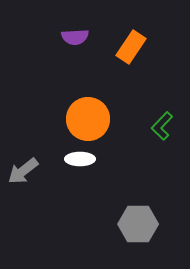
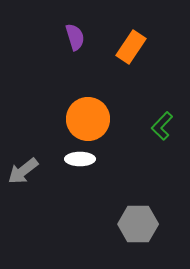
purple semicircle: rotated 104 degrees counterclockwise
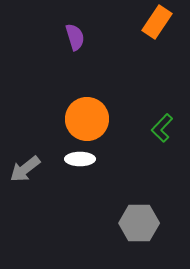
orange rectangle: moved 26 px right, 25 px up
orange circle: moved 1 px left
green L-shape: moved 2 px down
gray arrow: moved 2 px right, 2 px up
gray hexagon: moved 1 px right, 1 px up
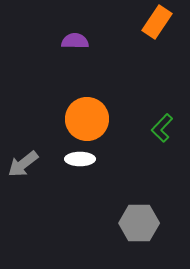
purple semicircle: moved 4 px down; rotated 72 degrees counterclockwise
gray arrow: moved 2 px left, 5 px up
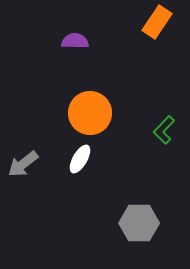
orange circle: moved 3 px right, 6 px up
green L-shape: moved 2 px right, 2 px down
white ellipse: rotated 60 degrees counterclockwise
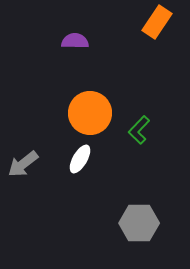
green L-shape: moved 25 px left
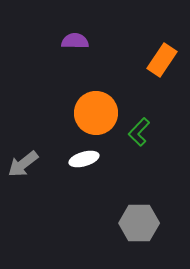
orange rectangle: moved 5 px right, 38 px down
orange circle: moved 6 px right
green L-shape: moved 2 px down
white ellipse: moved 4 px right; rotated 44 degrees clockwise
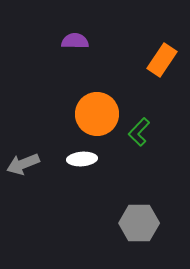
orange circle: moved 1 px right, 1 px down
white ellipse: moved 2 px left; rotated 12 degrees clockwise
gray arrow: rotated 16 degrees clockwise
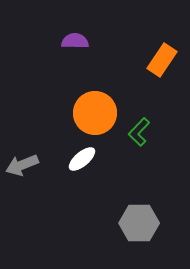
orange circle: moved 2 px left, 1 px up
white ellipse: rotated 36 degrees counterclockwise
gray arrow: moved 1 px left, 1 px down
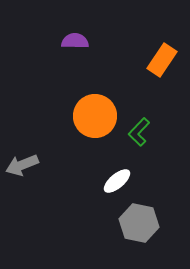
orange circle: moved 3 px down
white ellipse: moved 35 px right, 22 px down
gray hexagon: rotated 12 degrees clockwise
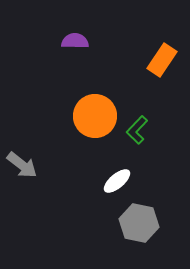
green L-shape: moved 2 px left, 2 px up
gray arrow: rotated 120 degrees counterclockwise
